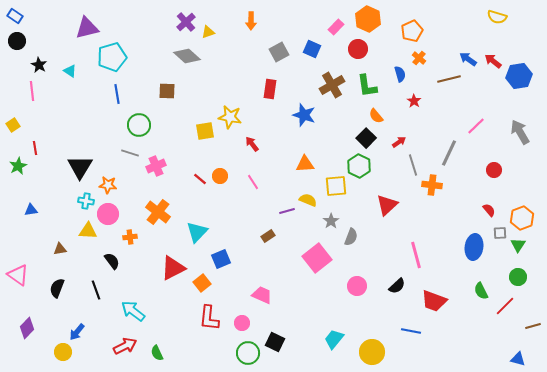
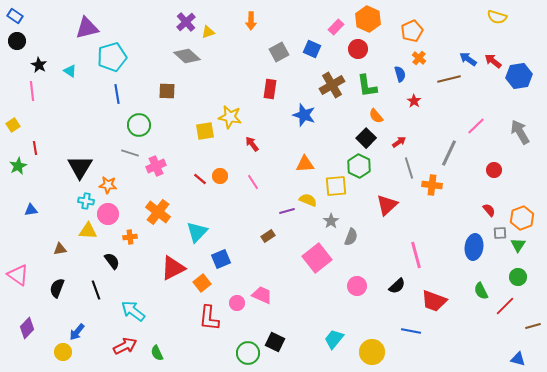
gray line at (413, 165): moved 4 px left, 3 px down
pink circle at (242, 323): moved 5 px left, 20 px up
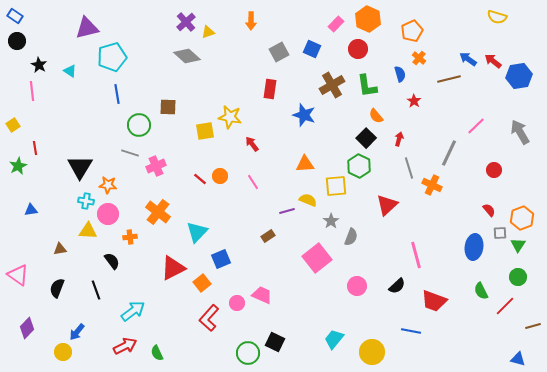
pink rectangle at (336, 27): moved 3 px up
brown square at (167, 91): moved 1 px right, 16 px down
red arrow at (399, 142): moved 3 px up; rotated 40 degrees counterclockwise
orange cross at (432, 185): rotated 18 degrees clockwise
cyan arrow at (133, 311): rotated 105 degrees clockwise
red L-shape at (209, 318): rotated 36 degrees clockwise
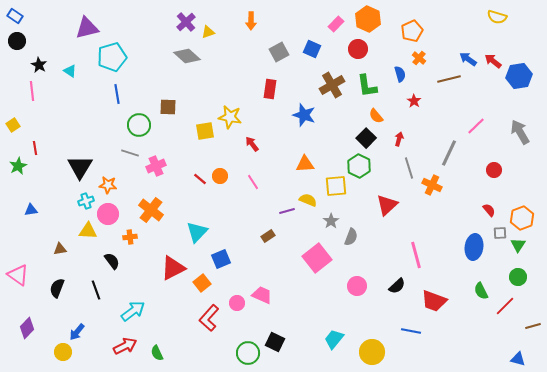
cyan cross at (86, 201): rotated 28 degrees counterclockwise
orange cross at (158, 212): moved 7 px left, 2 px up
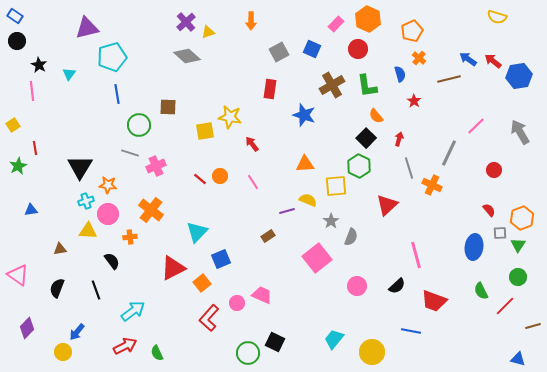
cyan triangle at (70, 71): moved 1 px left, 3 px down; rotated 32 degrees clockwise
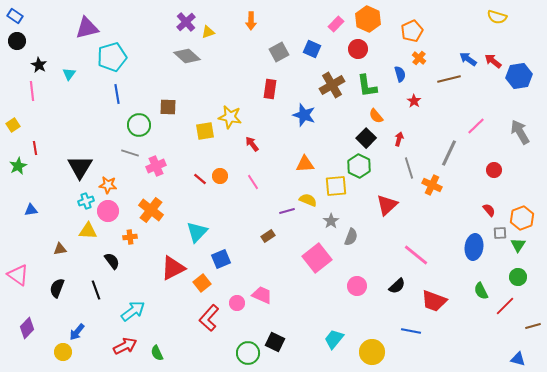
pink circle at (108, 214): moved 3 px up
pink line at (416, 255): rotated 36 degrees counterclockwise
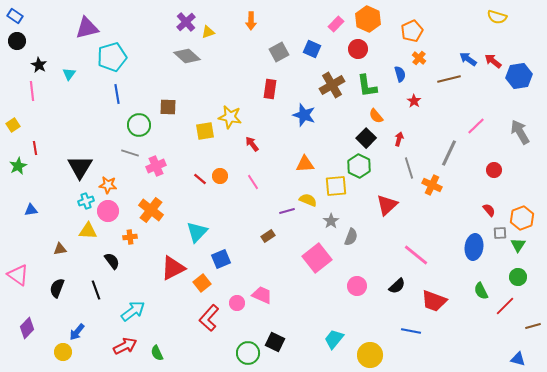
yellow circle at (372, 352): moved 2 px left, 3 px down
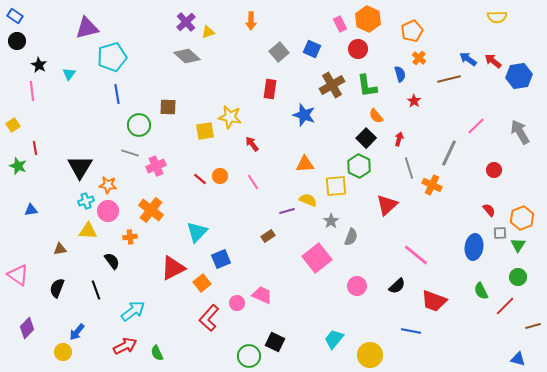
yellow semicircle at (497, 17): rotated 18 degrees counterclockwise
pink rectangle at (336, 24): moved 4 px right; rotated 70 degrees counterclockwise
gray square at (279, 52): rotated 12 degrees counterclockwise
green star at (18, 166): rotated 24 degrees counterclockwise
green circle at (248, 353): moved 1 px right, 3 px down
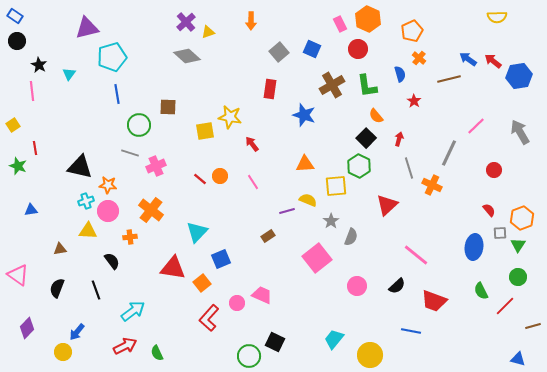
black triangle at (80, 167): rotated 48 degrees counterclockwise
red triangle at (173, 268): rotated 36 degrees clockwise
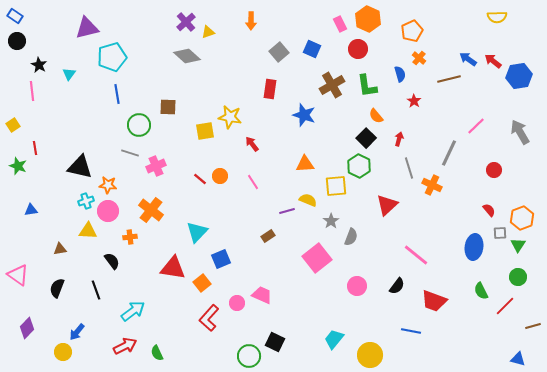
black semicircle at (397, 286): rotated 12 degrees counterclockwise
